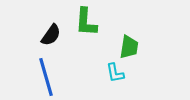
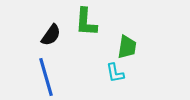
green trapezoid: moved 2 px left
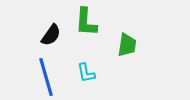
green trapezoid: moved 2 px up
cyan L-shape: moved 29 px left
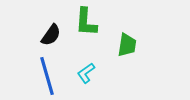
cyan L-shape: rotated 65 degrees clockwise
blue line: moved 1 px right, 1 px up
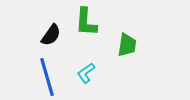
blue line: moved 1 px down
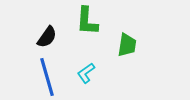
green L-shape: moved 1 px right, 1 px up
black semicircle: moved 4 px left, 2 px down
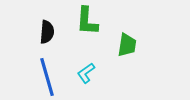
black semicircle: moved 5 px up; rotated 30 degrees counterclockwise
